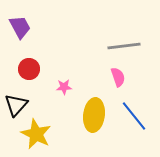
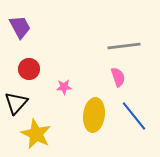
black triangle: moved 2 px up
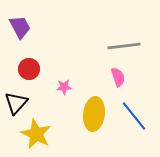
yellow ellipse: moved 1 px up
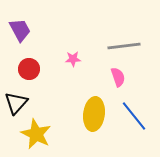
purple trapezoid: moved 3 px down
pink star: moved 9 px right, 28 px up
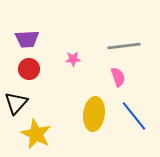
purple trapezoid: moved 7 px right, 9 px down; rotated 115 degrees clockwise
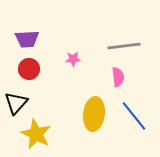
pink semicircle: rotated 12 degrees clockwise
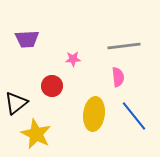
red circle: moved 23 px right, 17 px down
black triangle: rotated 10 degrees clockwise
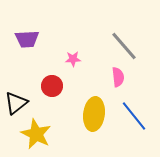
gray line: rotated 56 degrees clockwise
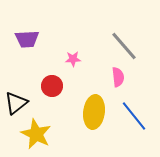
yellow ellipse: moved 2 px up
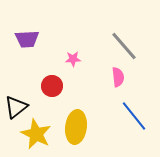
black triangle: moved 4 px down
yellow ellipse: moved 18 px left, 15 px down
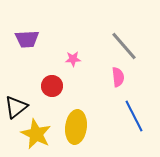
blue line: rotated 12 degrees clockwise
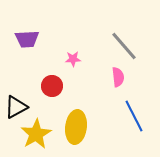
black triangle: rotated 10 degrees clockwise
yellow star: rotated 16 degrees clockwise
